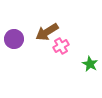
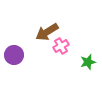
purple circle: moved 16 px down
green star: moved 2 px left, 2 px up; rotated 28 degrees clockwise
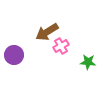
green star: rotated 21 degrees clockwise
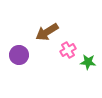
pink cross: moved 7 px right, 4 px down
purple circle: moved 5 px right
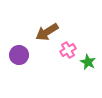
green star: rotated 21 degrees clockwise
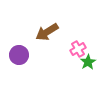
pink cross: moved 10 px right, 1 px up
green star: rotated 14 degrees clockwise
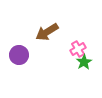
green star: moved 4 px left
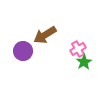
brown arrow: moved 2 px left, 3 px down
purple circle: moved 4 px right, 4 px up
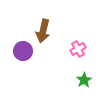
brown arrow: moved 2 px left, 4 px up; rotated 45 degrees counterclockwise
green star: moved 18 px down
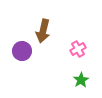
purple circle: moved 1 px left
green star: moved 3 px left
